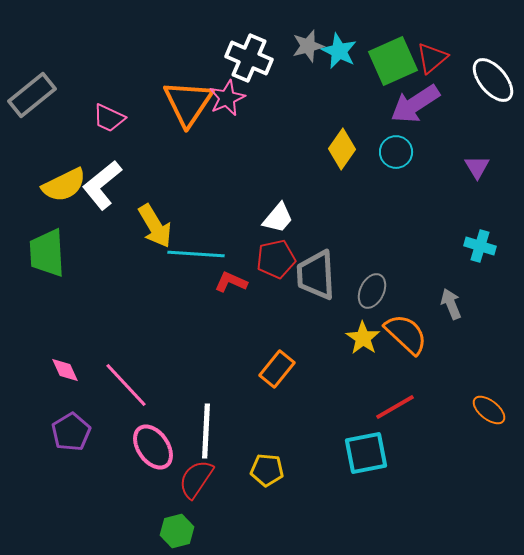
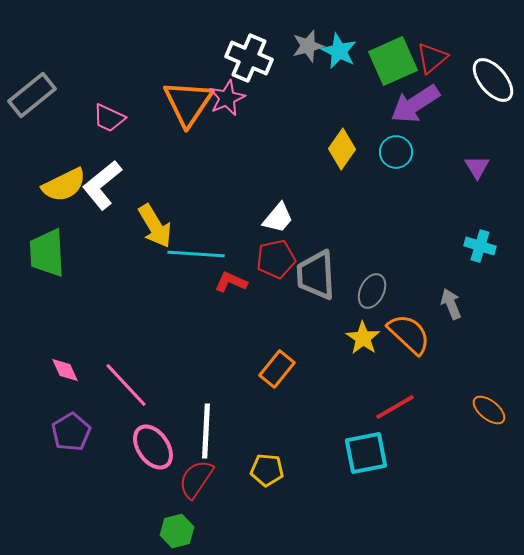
orange semicircle: moved 3 px right
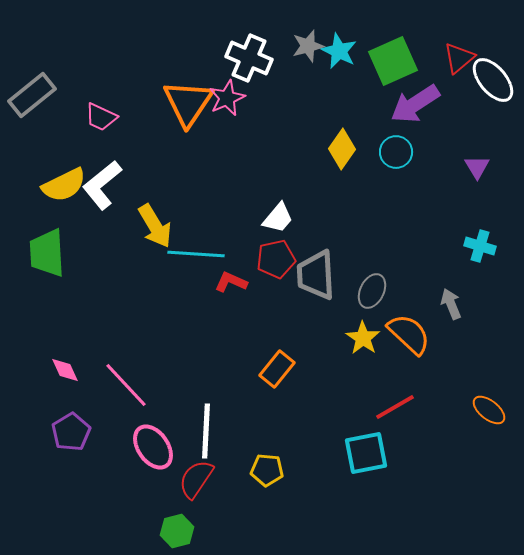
red triangle: moved 27 px right
pink trapezoid: moved 8 px left, 1 px up
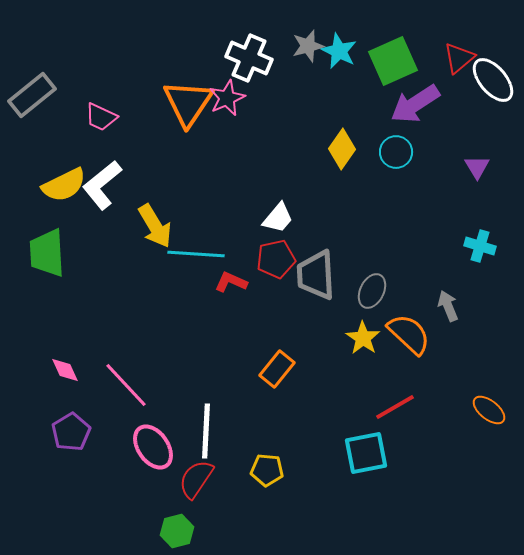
gray arrow: moved 3 px left, 2 px down
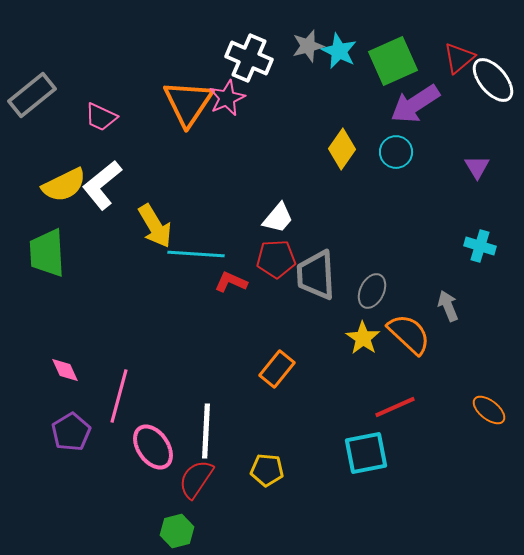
red pentagon: rotated 9 degrees clockwise
pink line: moved 7 px left, 11 px down; rotated 58 degrees clockwise
red line: rotated 6 degrees clockwise
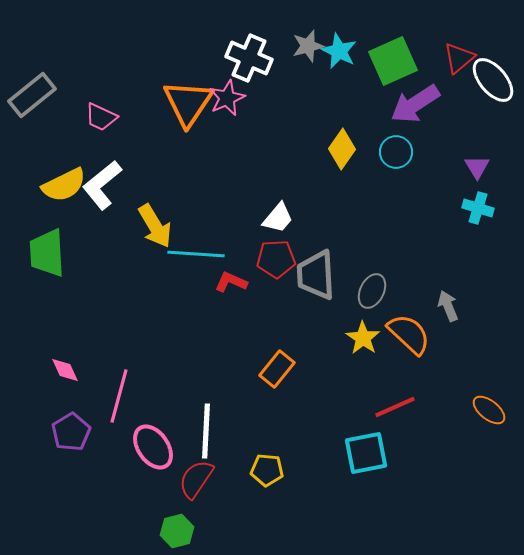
cyan cross: moved 2 px left, 38 px up
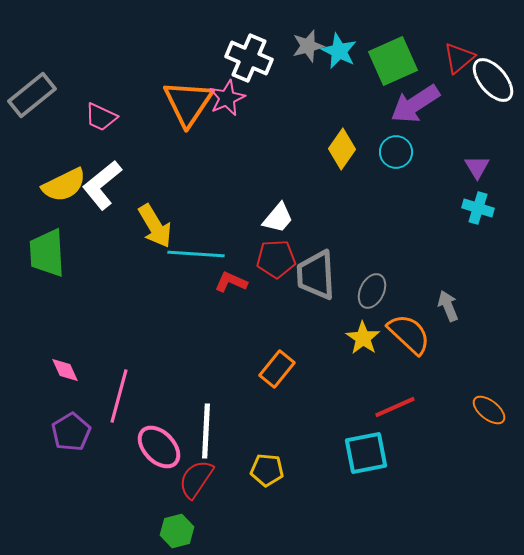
pink ellipse: moved 6 px right; rotated 9 degrees counterclockwise
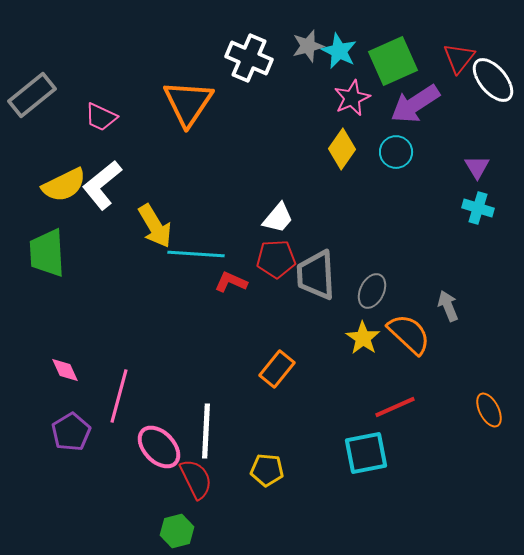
red triangle: rotated 12 degrees counterclockwise
pink star: moved 125 px right
orange ellipse: rotated 24 degrees clockwise
red semicircle: rotated 120 degrees clockwise
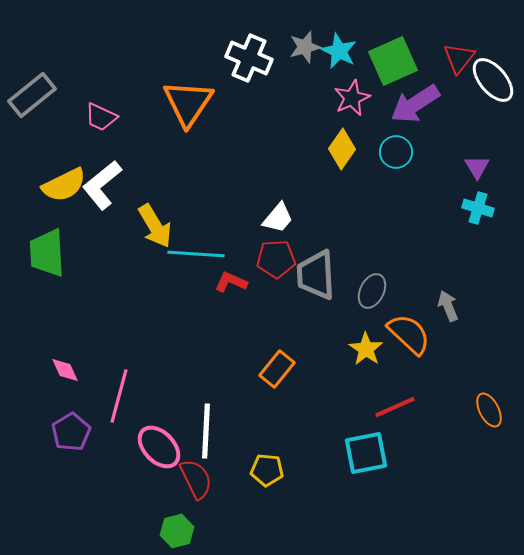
gray star: moved 3 px left, 1 px down
yellow star: moved 3 px right, 11 px down
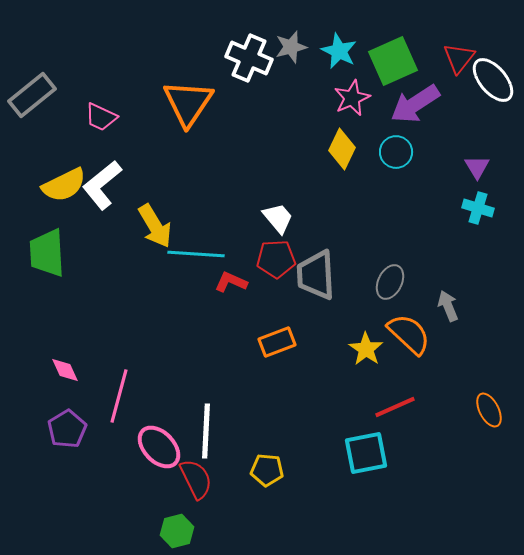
gray star: moved 14 px left
yellow diamond: rotated 9 degrees counterclockwise
white trapezoid: rotated 80 degrees counterclockwise
gray ellipse: moved 18 px right, 9 px up
orange rectangle: moved 27 px up; rotated 30 degrees clockwise
purple pentagon: moved 4 px left, 3 px up
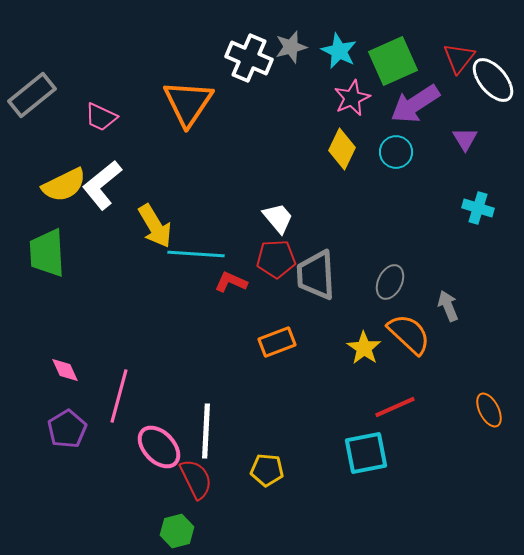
purple triangle: moved 12 px left, 28 px up
yellow star: moved 2 px left, 1 px up
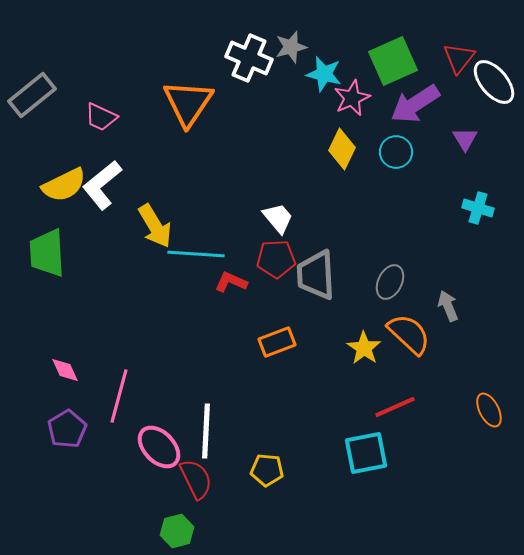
cyan star: moved 15 px left, 23 px down; rotated 12 degrees counterclockwise
white ellipse: moved 1 px right, 2 px down
